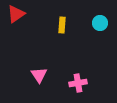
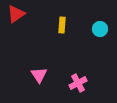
cyan circle: moved 6 px down
pink cross: rotated 18 degrees counterclockwise
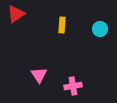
pink cross: moved 5 px left, 3 px down; rotated 18 degrees clockwise
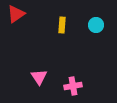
cyan circle: moved 4 px left, 4 px up
pink triangle: moved 2 px down
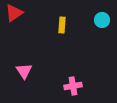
red triangle: moved 2 px left, 1 px up
cyan circle: moved 6 px right, 5 px up
pink triangle: moved 15 px left, 6 px up
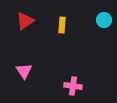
red triangle: moved 11 px right, 8 px down
cyan circle: moved 2 px right
pink cross: rotated 18 degrees clockwise
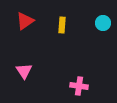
cyan circle: moved 1 px left, 3 px down
pink cross: moved 6 px right
